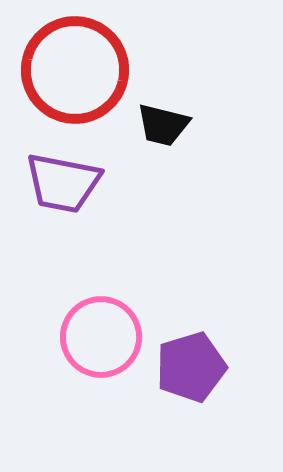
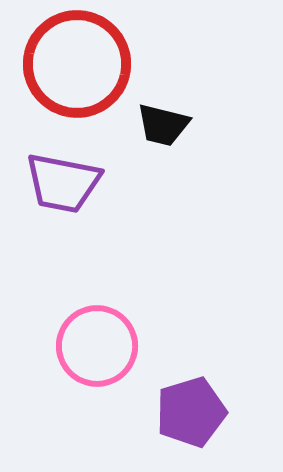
red circle: moved 2 px right, 6 px up
pink circle: moved 4 px left, 9 px down
purple pentagon: moved 45 px down
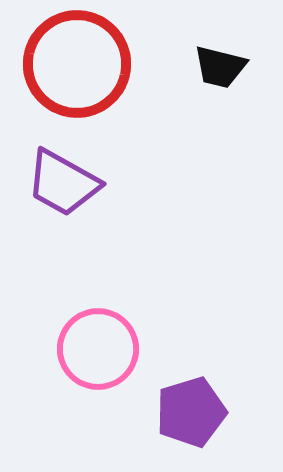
black trapezoid: moved 57 px right, 58 px up
purple trapezoid: rotated 18 degrees clockwise
pink circle: moved 1 px right, 3 px down
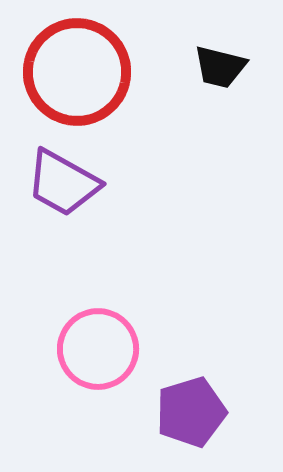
red circle: moved 8 px down
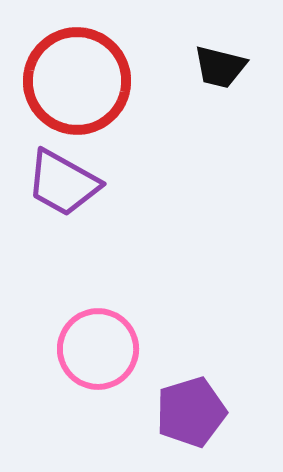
red circle: moved 9 px down
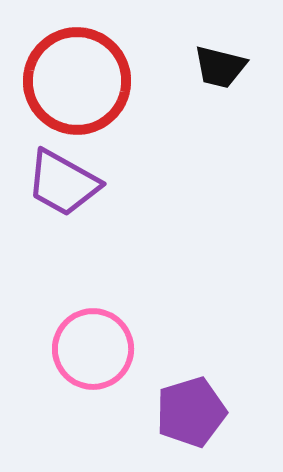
pink circle: moved 5 px left
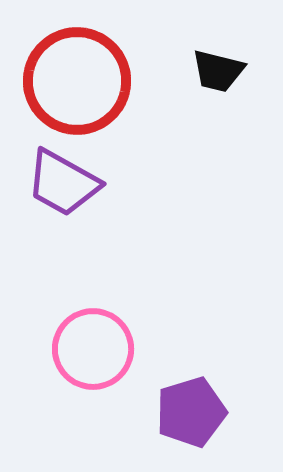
black trapezoid: moved 2 px left, 4 px down
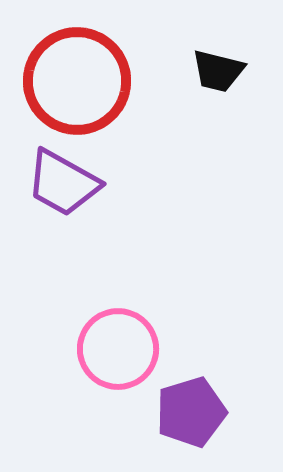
pink circle: moved 25 px right
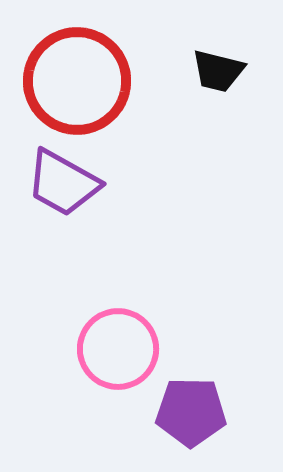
purple pentagon: rotated 18 degrees clockwise
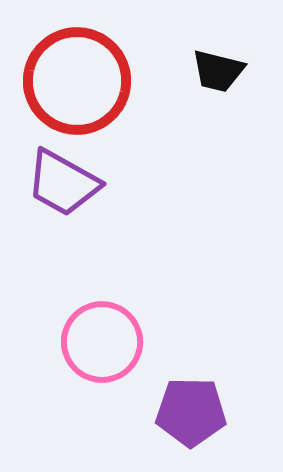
pink circle: moved 16 px left, 7 px up
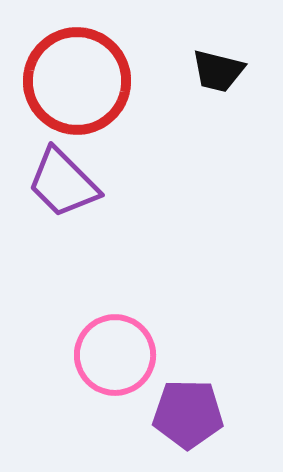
purple trapezoid: rotated 16 degrees clockwise
pink circle: moved 13 px right, 13 px down
purple pentagon: moved 3 px left, 2 px down
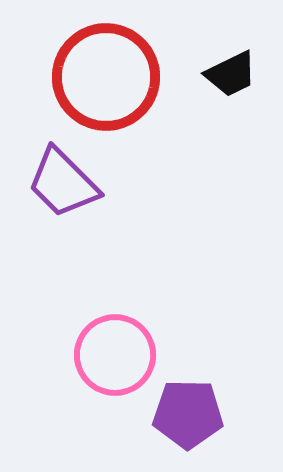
black trapezoid: moved 13 px right, 3 px down; rotated 40 degrees counterclockwise
red circle: moved 29 px right, 4 px up
